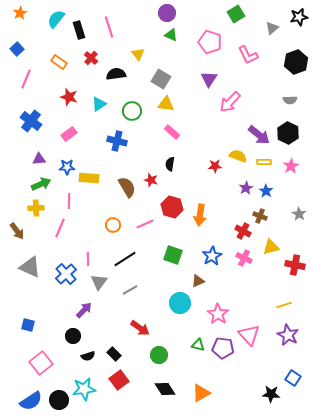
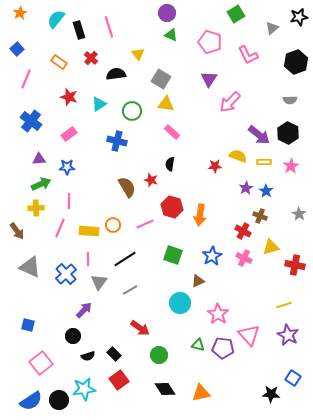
yellow rectangle at (89, 178): moved 53 px down
orange triangle at (201, 393): rotated 18 degrees clockwise
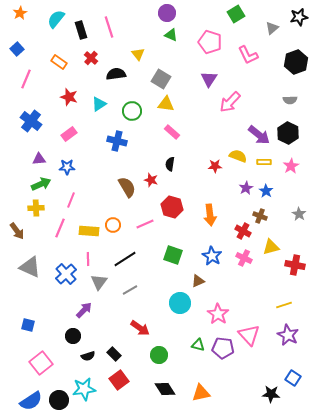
black rectangle at (79, 30): moved 2 px right
pink line at (69, 201): moved 2 px right, 1 px up; rotated 21 degrees clockwise
orange arrow at (200, 215): moved 10 px right; rotated 15 degrees counterclockwise
blue star at (212, 256): rotated 12 degrees counterclockwise
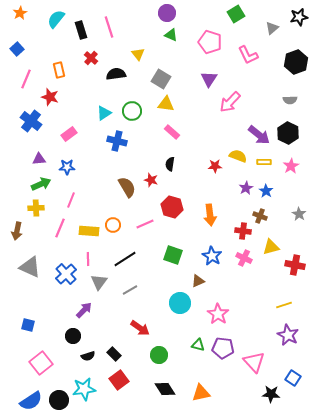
orange rectangle at (59, 62): moved 8 px down; rotated 42 degrees clockwise
red star at (69, 97): moved 19 px left
cyan triangle at (99, 104): moved 5 px right, 9 px down
brown arrow at (17, 231): rotated 48 degrees clockwise
red cross at (243, 231): rotated 21 degrees counterclockwise
pink triangle at (249, 335): moved 5 px right, 27 px down
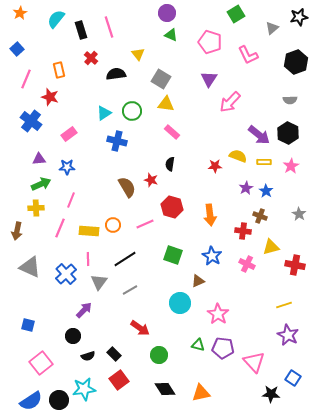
pink cross at (244, 258): moved 3 px right, 6 px down
